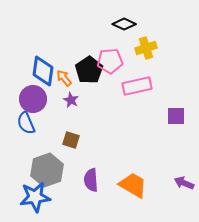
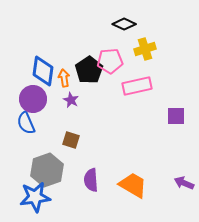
yellow cross: moved 1 px left, 1 px down
orange arrow: rotated 30 degrees clockwise
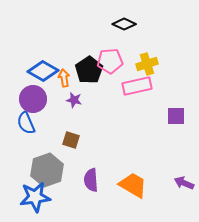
yellow cross: moved 2 px right, 15 px down
blue diamond: rotated 68 degrees counterclockwise
purple star: moved 3 px right; rotated 14 degrees counterclockwise
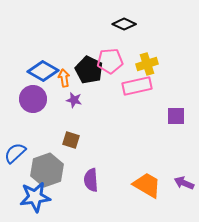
black pentagon: rotated 12 degrees counterclockwise
blue semicircle: moved 11 px left, 30 px down; rotated 70 degrees clockwise
orange trapezoid: moved 14 px right
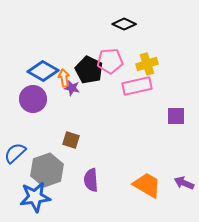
purple star: moved 2 px left, 12 px up
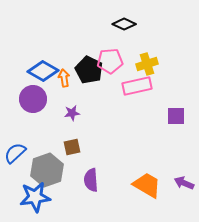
purple star: moved 25 px down; rotated 21 degrees counterclockwise
brown square: moved 1 px right, 7 px down; rotated 30 degrees counterclockwise
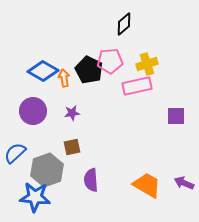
black diamond: rotated 65 degrees counterclockwise
purple circle: moved 12 px down
blue star: rotated 12 degrees clockwise
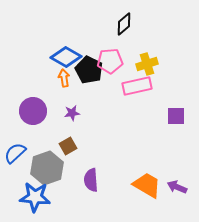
blue diamond: moved 23 px right, 14 px up
brown square: moved 4 px left, 1 px up; rotated 18 degrees counterclockwise
gray hexagon: moved 2 px up
purple arrow: moved 7 px left, 4 px down
